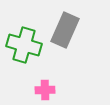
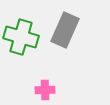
green cross: moved 3 px left, 8 px up
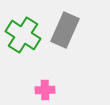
green cross: moved 2 px right, 2 px up; rotated 16 degrees clockwise
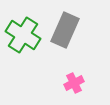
pink cross: moved 29 px right, 7 px up; rotated 24 degrees counterclockwise
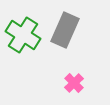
pink cross: rotated 18 degrees counterclockwise
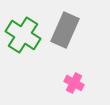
pink cross: rotated 18 degrees counterclockwise
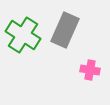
pink cross: moved 16 px right, 13 px up; rotated 18 degrees counterclockwise
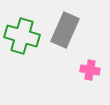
green cross: moved 1 px left, 1 px down; rotated 16 degrees counterclockwise
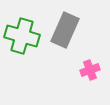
pink cross: rotated 30 degrees counterclockwise
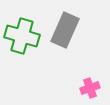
pink cross: moved 18 px down
